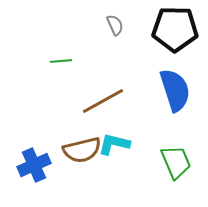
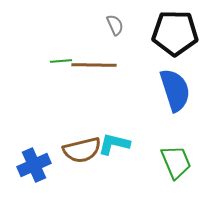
black pentagon: moved 4 px down
brown line: moved 9 px left, 36 px up; rotated 30 degrees clockwise
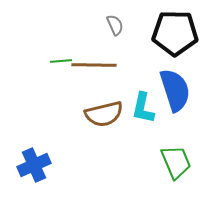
cyan L-shape: moved 29 px right, 36 px up; rotated 92 degrees counterclockwise
brown semicircle: moved 22 px right, 36 px up
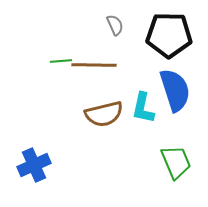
black pentagon: moved 6 px left, 2 px down
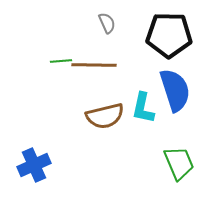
gray semicircle: moved 8 px left, 2 px up
brown semicircle: moved 1 px right, 2 px down
green trapezoid: moved 3 px right, 1 px down
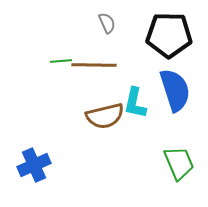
cyan L-shape: moved 8 px left, 5 px up
